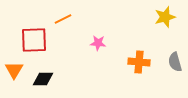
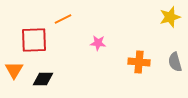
yellow star: moved 5 px right
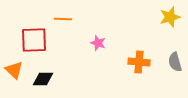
orange line: rotated 30 degrees clockwise
pink star: rotated 14 degrees clockwise
orange triangle: rotated 18 degrees counterclockwise
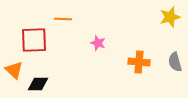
black diamond: moved 5 px left, 5 px down
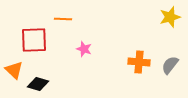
pink star: moved 14 px left, 6 px down
gray semicircle: moved 5 px left, 3 px down; rotated 54 degrees clockwise
black diamond: rotated 15 degrees clockwise
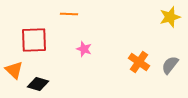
orange line: moved 6 px right, 5 px up
orange cross: rotated 30 degrees clockwise
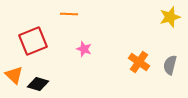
red square: moved 1 px left, 1 px down; rotated 20 degrees counterclockwise
gray semicircle: rotated 24 degrees counterclockwise
orange triangle: moved 5 px down
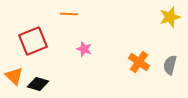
orange triangle: moved 1 px down
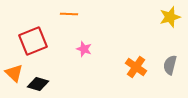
orange cross: moved 3 px left, 5 px down
orange triangle: moved 3 px up
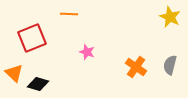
yellow star: rotated 30 degrees counterclockwise
red square: moved 1 px left, 3 px up
pink star: moved 3 px right, 3 px down
